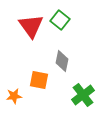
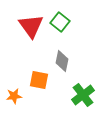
green square: moved 2 px down
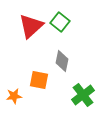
red triangle: rotated 24 degrees clockwise
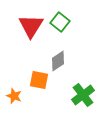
red triangle: rotated 16 degrees counterclockwise
gray diamond: moved 4 px left; rotated 45 degrees clockwise
orange star: rotated 28 degrees clockwise
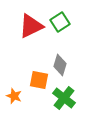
green square: rotated 18 degrees clockwise
red triangle: rotated 32 degrees clockwise
gray diamond: moved 2 px right, 4 px down; rotated 40 degrees counterclockwise
green cross: moved 19 px left, 3 px down; rotated 15 degrees counterclockwise
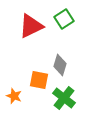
green square: moved 4 px right, 3 px up
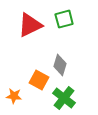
green square: rotated 18 degrees clockwise
red triangle: moved 1 px left, 1 px up
orange square: rotated 18 degrees clockwise
orange star: rotated 14 degrees counterclockwise
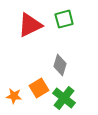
orange square: moved 8 px down; rotated 30 degrees clockwise
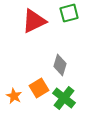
green square: moved 5 px right, 6 px up
red triangle: moved 4 px right, 4 px up
orange star: rotated 21 degrees clockwise
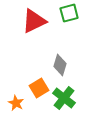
orange star: moved 2 px right, 7 px down
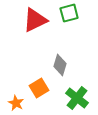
red triangle: moved 1 px right, 1 px up
green cross: moved 13 px right
